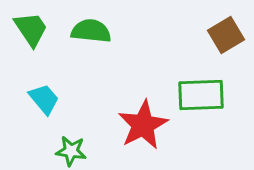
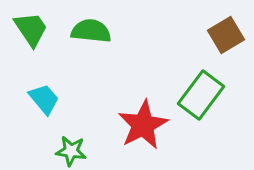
green rectangle: rotated 51 degrees counterclockwise
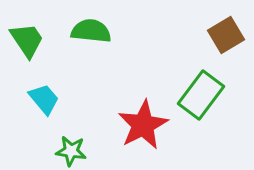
green trapezoid: moved 4 px left, 11 px down
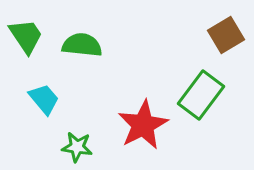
green semicircle: moved 9 px left, 14 px down
green trapezoid: moved 1 px left, 4 px up
green star: moved 6 px right, 4 px up
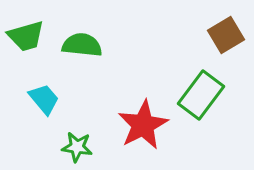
green trapezoid: rotated 108 degrees clockwise
